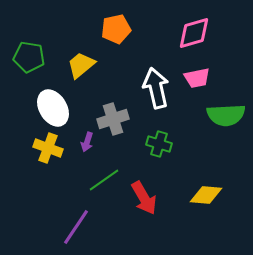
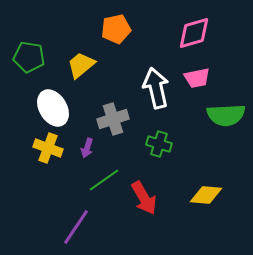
purple arrow: moved 6 px down
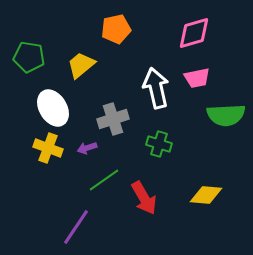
purple arrow: rotated 54 degrees clockwise
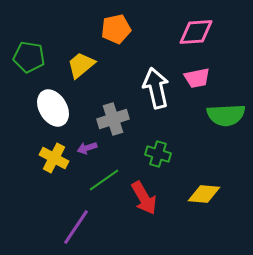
pink diamond: moved 2 px right, 1 px up; rotated 12 degrees clockwise
green cross: moved 1 px left, 10 px down
yellow cross: moved 6 px right, 10 px down; rotated 8 degrees clockwise
yellow diamond: moved 2 px left, 1 px up
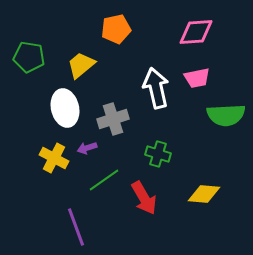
white ellipse: moved 12 px right; rotated 18 degrees clockwise
purple line: rotated 54 degrees counterclockwise
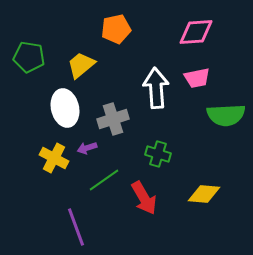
white arrow: rotated 9 degrees clockwise
